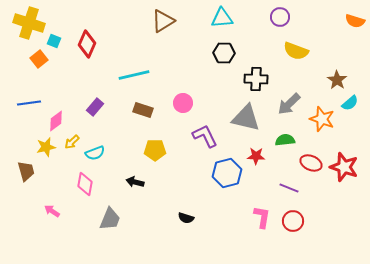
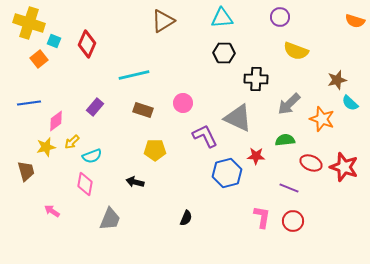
brown star at (337, 80): rotated 24 degrees clockwise
cyan semicircle at (350, 103): rotated 84 degrees clockwise
gray triangle at (246, 118): moved 8 px left; rotated 12 degrees clockwise
cyan semicircle at (95, 153): moved 3 px left, 3 px down
black semicircle at (186, 218): rotated 84 degrees counterclockwise
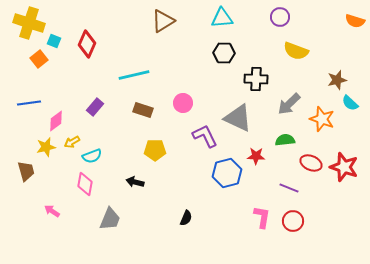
yellow arrow at (72, 142): rotated 14 degrees clockwise
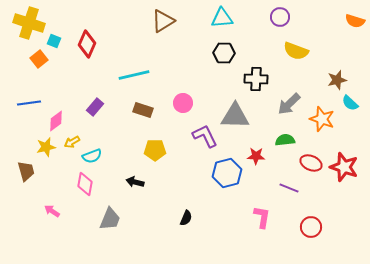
gray triangle at (238, 118): moved 3 px left, 2 px up; rotated 24 degrees counterclockwise
red circle at (293, 221): moved 18 px right, 6 px down
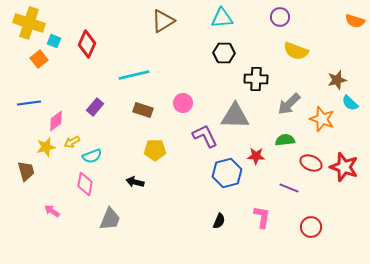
black semicircle at (186, 218): moved 33 px right, 3 px down
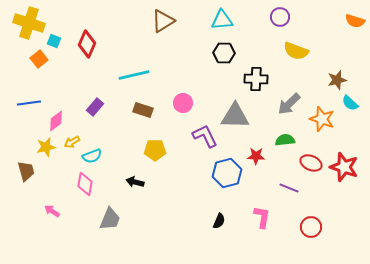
cyan triangle at (222, 18): moved 2 px down
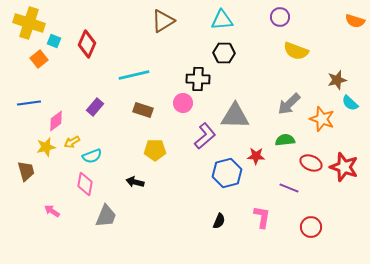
black cross at (256, 79): moved 58 px left
purple L-shape at (205, 136): rotated 76 degrees clockwise
gray trapezoid at (110, 219): moved 4 px left, 3 px up
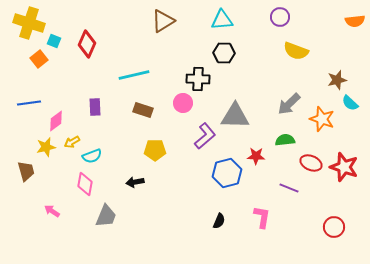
orange semicircle at (355, 21): rotated 24 degrees counterclockwise
purple rectangle at (95, 107): rotated 42 degrees counterclockwise
black arrow at (135, 182): rotated 24 degrees counterclockwise
red circle at (311, 227): moved 23 px right
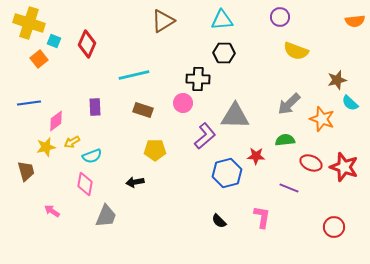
black semicircle at (219, 221): rotated 112 degrees clockwise
